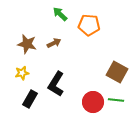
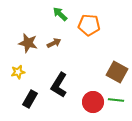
brown star: moved 1 px right, 1 px up
yellow star: moved 4 px left, 1 px up
black L-shape: moved 3 px right, 1 px down
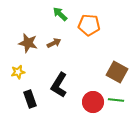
black rectangle: rotated 48 degrees counterclockwise
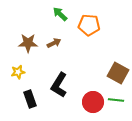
brown star: rotated 12 degrees counterclockwise
brown square: moved 1 px right, 1 px down
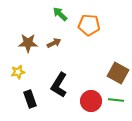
red circle: moved 2 px left, 1 px up
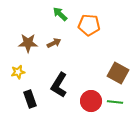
green line: moved 1 px left, 2 px down
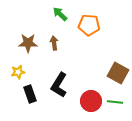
brown arrow: rotated 72 degrees counterclockwise
black rectangle: moved 5 px up
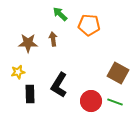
brown arrow: moved 1 px left, 4 px up
black rectangle: rotated 18 degrees clockwise
green line: rotated 14 degrees clockwise
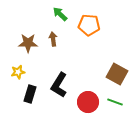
brown square: moved 1 px left, 1 px down
black rectangle: rotated 18 degrees clockwise
red circle: moved 3 px left, 1 px down
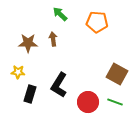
orange pentagon: moved 8 px right, 3 px up
yellow star: rotated 16 degrees clockwise
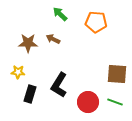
orange pentagon: moved 1 px left
brown arrow: rotated 56 degrees counterclockwise
brown square: rotated 25 degrees counterclockwise
